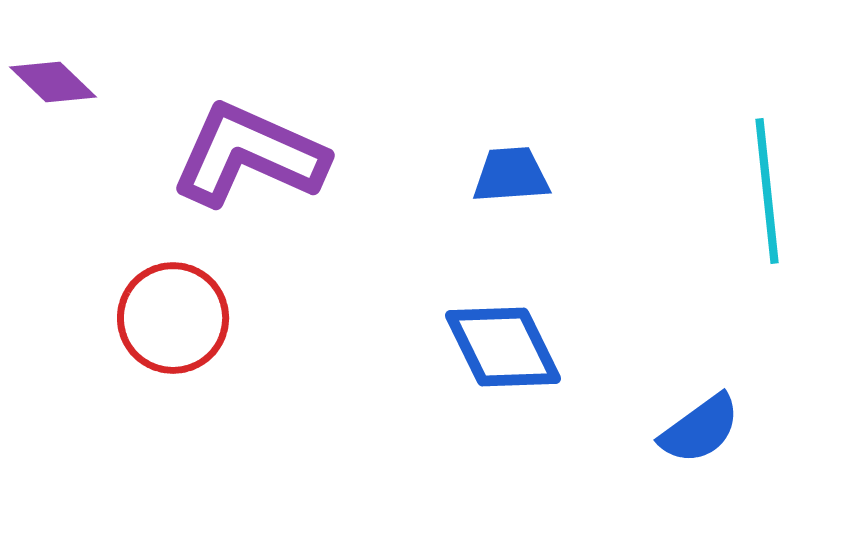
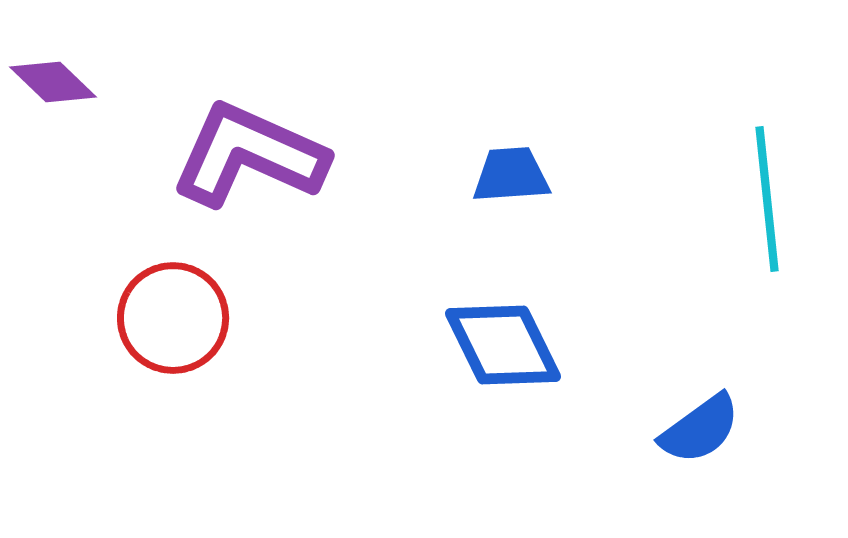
cyan line: moved 8 px down
blue diamond: moved 2 px up
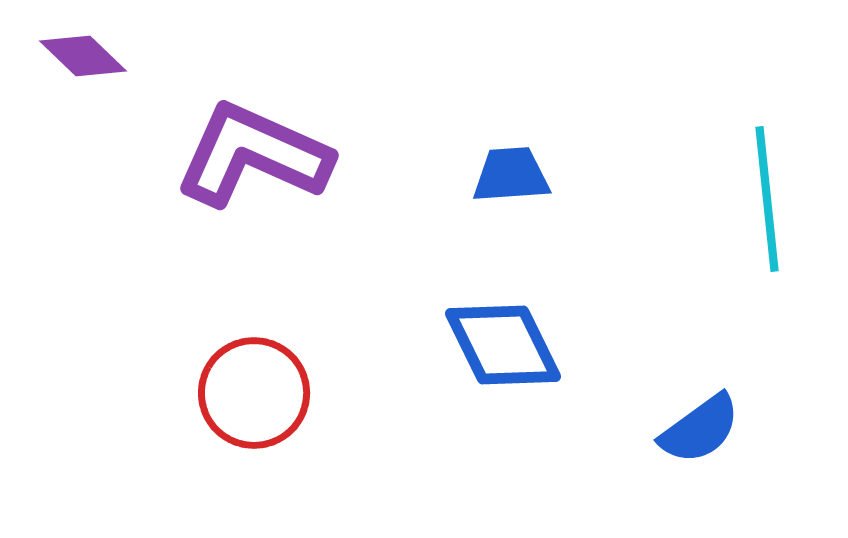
purple diamond: moved 30 px right, 26 px up
purple L-shape: moved 4 px right
red circle: moved 81 px right, 75 px down
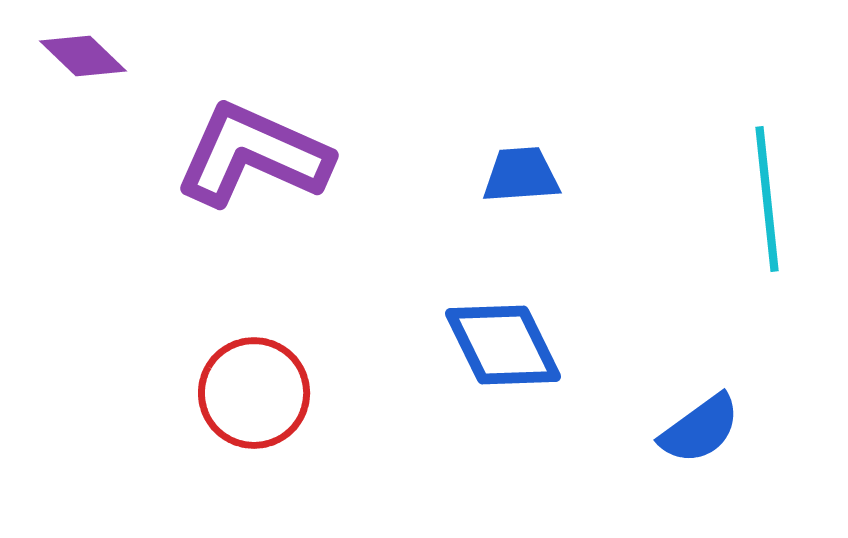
blue trapezoid: moved 10 px right
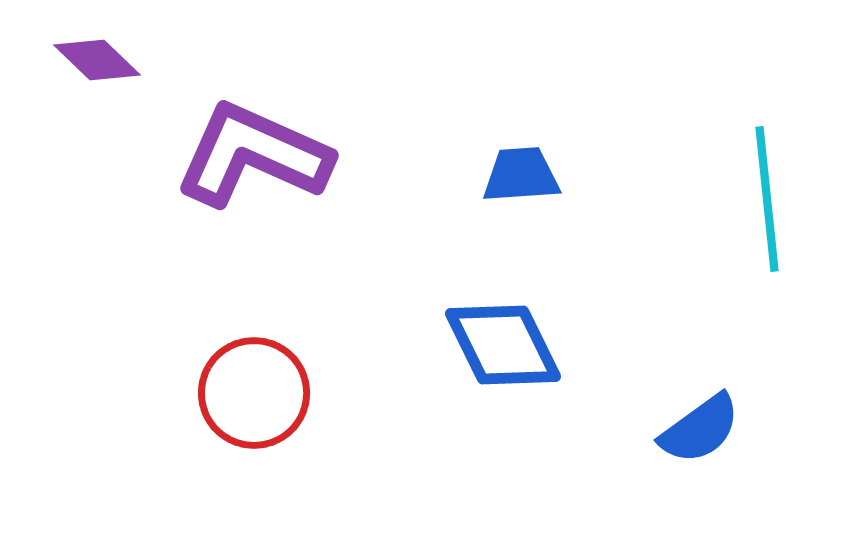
purple diamond: moved 14 px right, 4 px down
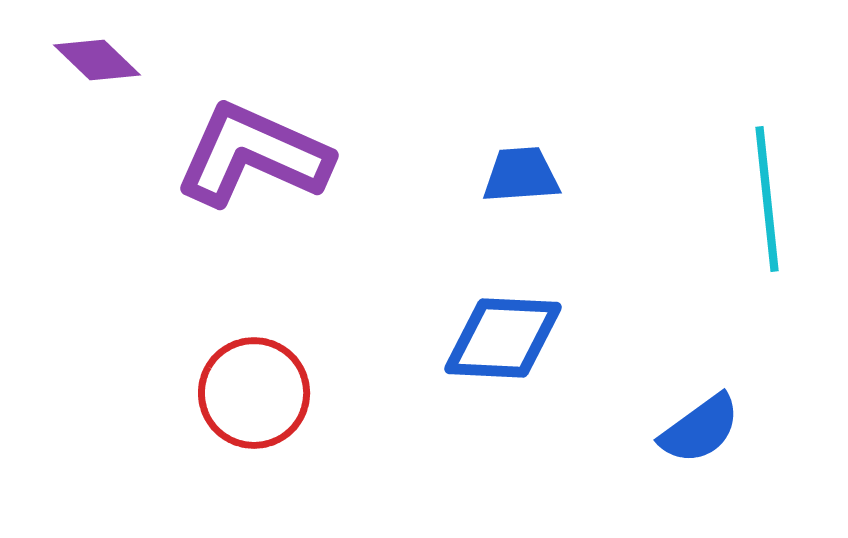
blue diamond: moved 7 px up; rotated 61 degrees counterclockwise
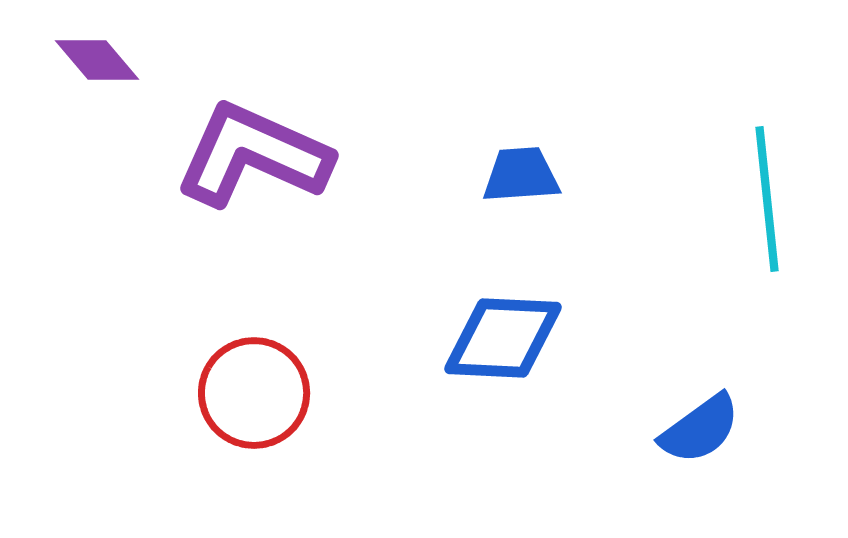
purple diamond: rotated 6 degrees clockwise
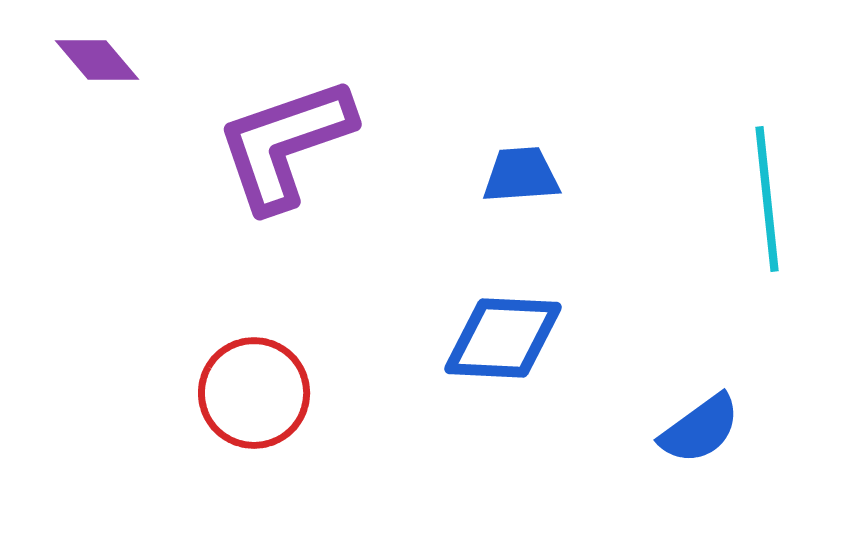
purple L-shape: moved 32 px right, 11 px up; rotated 43 degrees counterclockwise
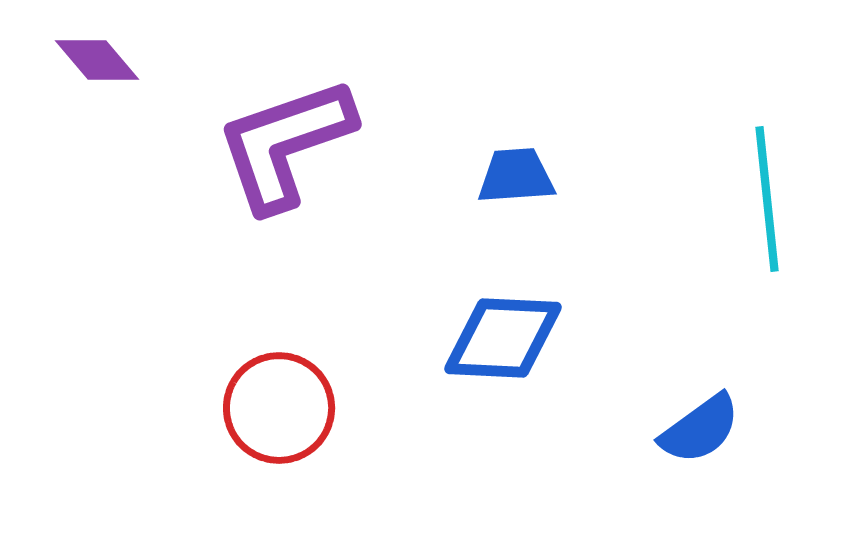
blue trapezoid: moved 5 px left, 1 px down
red circle: moved 25 px right, 15 px down
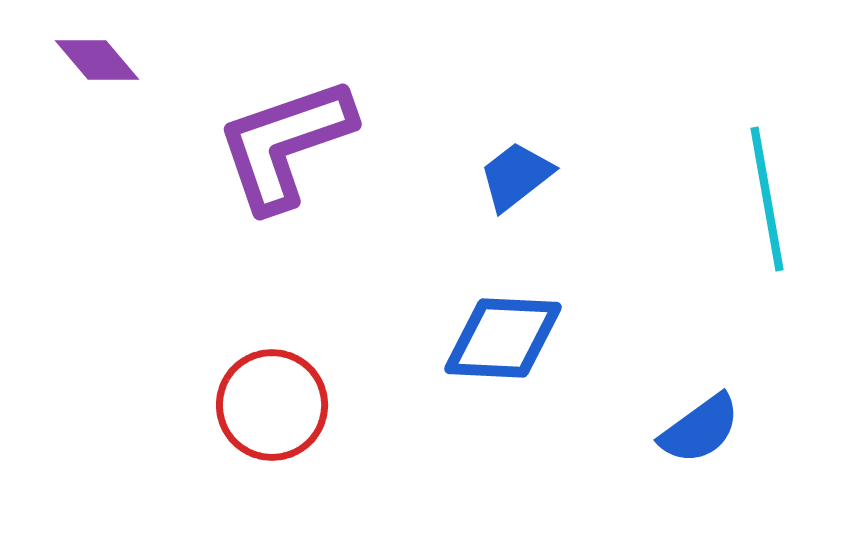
blue trapezoid: rotated 34 degrees counterclockwise
cyan line: rotated 4 degrees counterclockwise
red circle: moved 7 px left, 3 px up
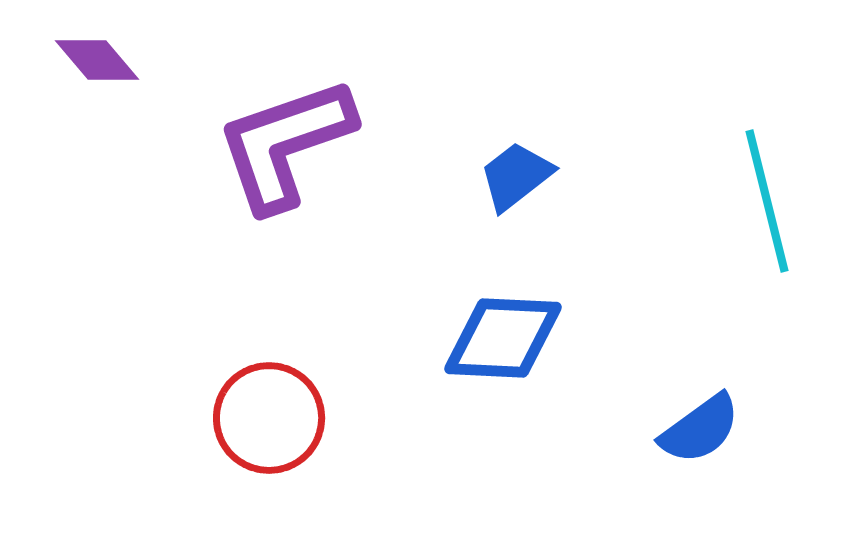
cyan line: moved 2 px down; rotated 4 degrees counterclockwise
red circle: moved 3 px left, 13 px down
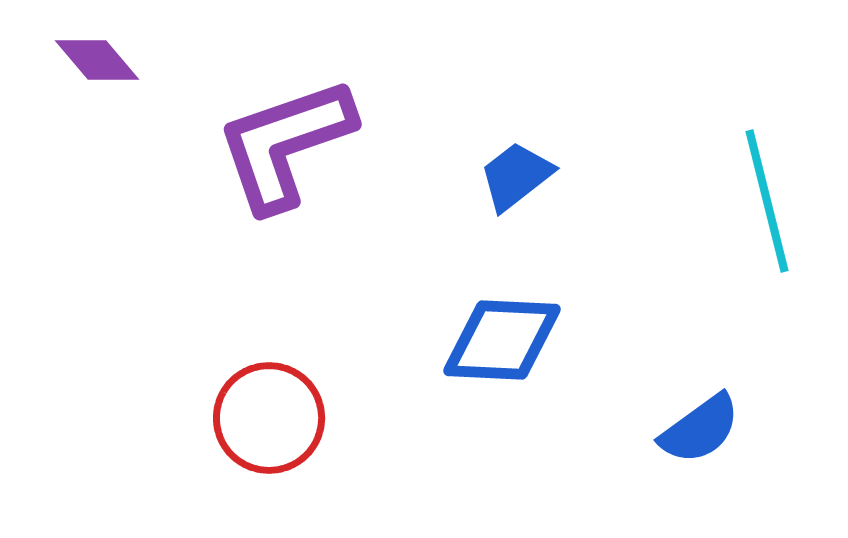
blue diamond: moved 1 px left, 2 px down
